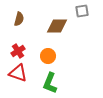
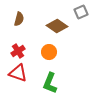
gray square: moved 1 px left, 1 px down; rotated 16 degrees counterclockwise
brown diamond: rotated 35 degrees clockwise
orange circle: moved 1 px right, 4 px up
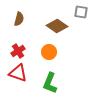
gray square: rotated 32 degrees clockwise
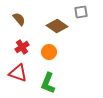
gray square: rotated 16 degrees counterclockwise
brown semicircle: rotated 56 degrees counterclockwise
red cross: moved 4 px right, 4 px up
green L-shape: moved 2 px left
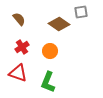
brown diamond: moved 2 px right, 2 px up
orange circle: moved 1 px right, 1 px up
green L-shape: moved 1 px up
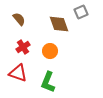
gray square: rotated 16 degrees counterclockwise
brown diamond: rotated 35 degrees clockwise
red cross: moved 1 px right
